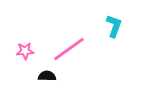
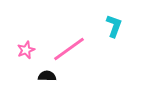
pink star: moved 1 px right, 1 px up; rotated 18 degrees counterclockwise
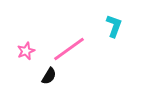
pink star: moved 1 px down
black semicircle: moved 2 px right; rotated 120 degrees clockwise
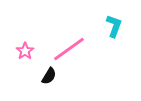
pink star: moved 1 px left; rotated 12 degrees counterclockwise
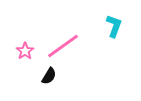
pink line: moved 6 px left, 3 px up
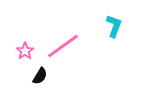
black semicircle: moved 9 px left
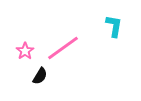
cyan L-shape: rotated 10 degrees counterclockwise
pink line: moved 2 px down
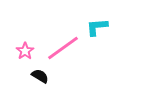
cyan L-shape: moved 17 px left, 1 px down; rotated 105 degrees counterclockwise
black semicircle: rotated 90 degrees counterclockwise
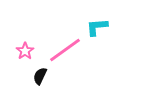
pink line: moved 2 px right, 2 px down
black semicircle: rotated 96 degrees counterclockwise
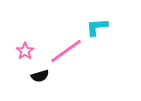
pink line: moved 1 px right, 1 px down
black semicircle: rotated 132 degrees counterclockwise
